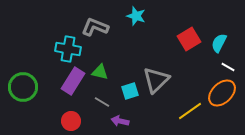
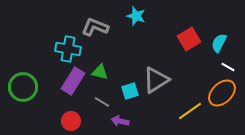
gray triangle: rotated 12 degrees clockwise
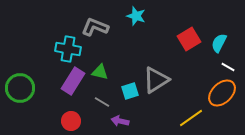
green circle: moved 3 px left, 1 px down
yellow line: moved 1 px right, 7 px down
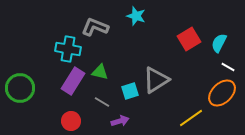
purple arrow: rotated 150 degrees clockwise
